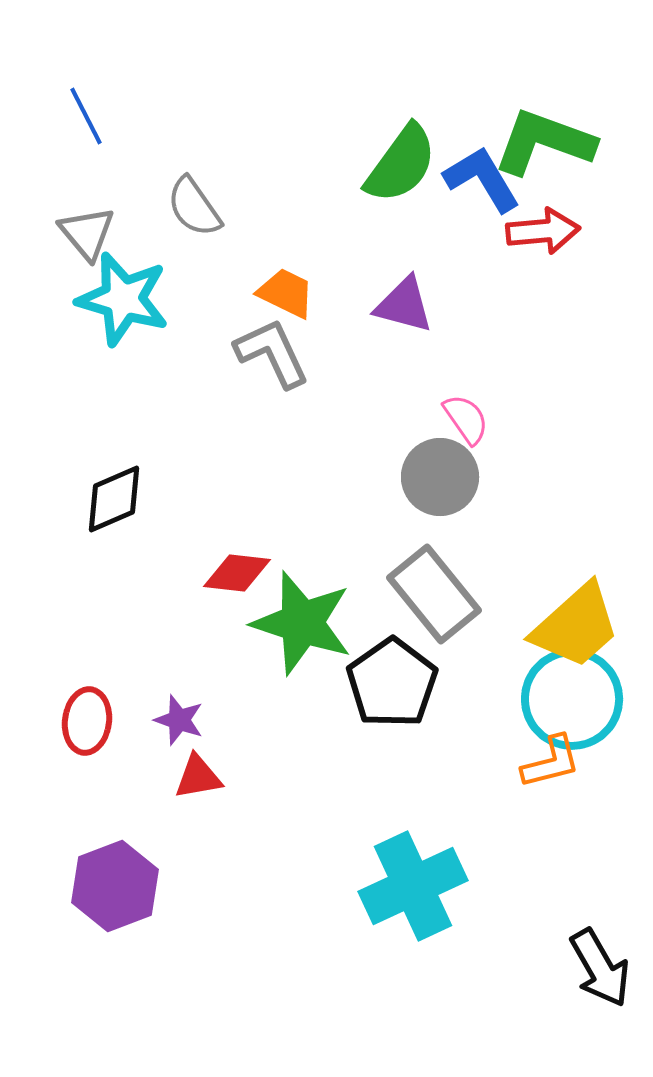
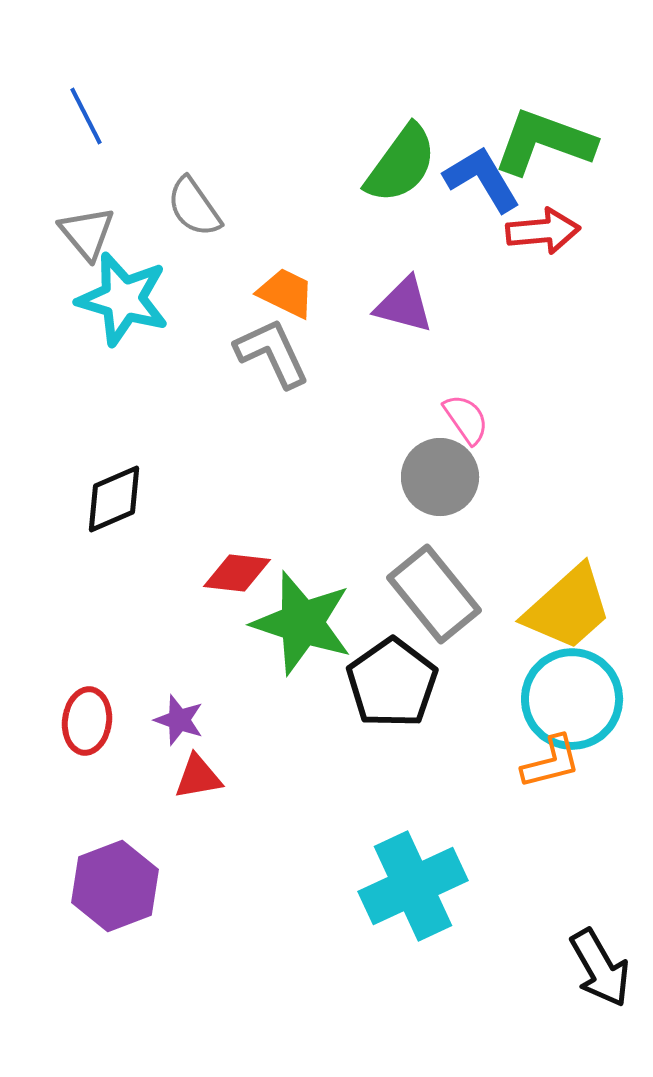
yellow trapezoid: moved 8 px left, 18 px up
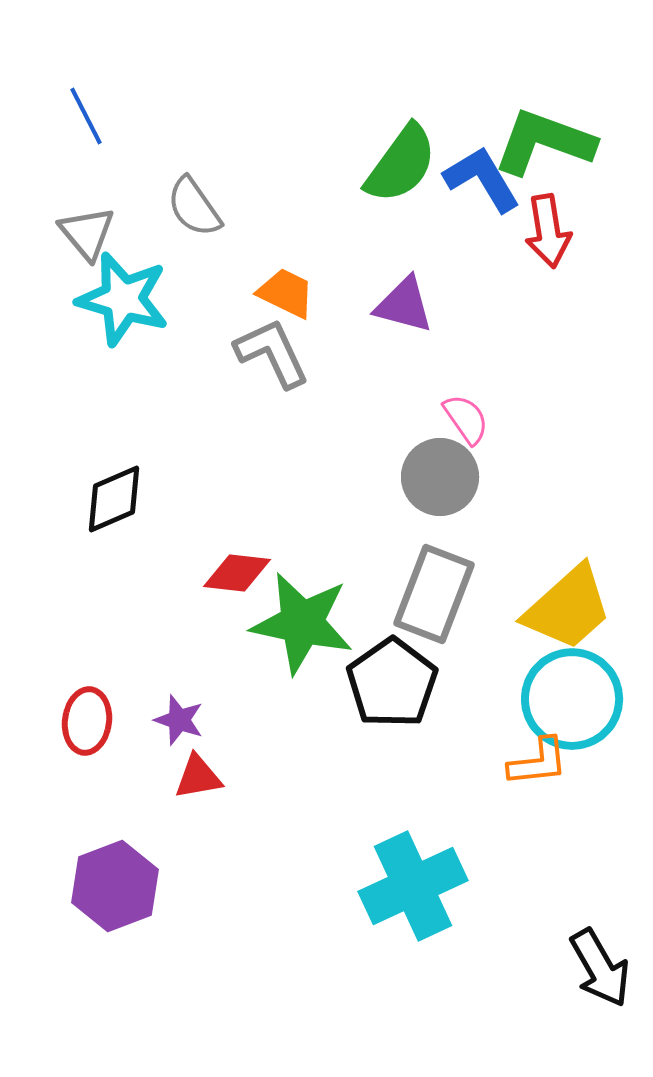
red arrow: moved 5 px right; rotated 86 degrees clockwise
gray rectangle: rotated 60 degrees clockwise
green star: rotated 6 degrees counterclockwise
orange L-shape: moved 13 px left; rotated 8 degrees clockwise
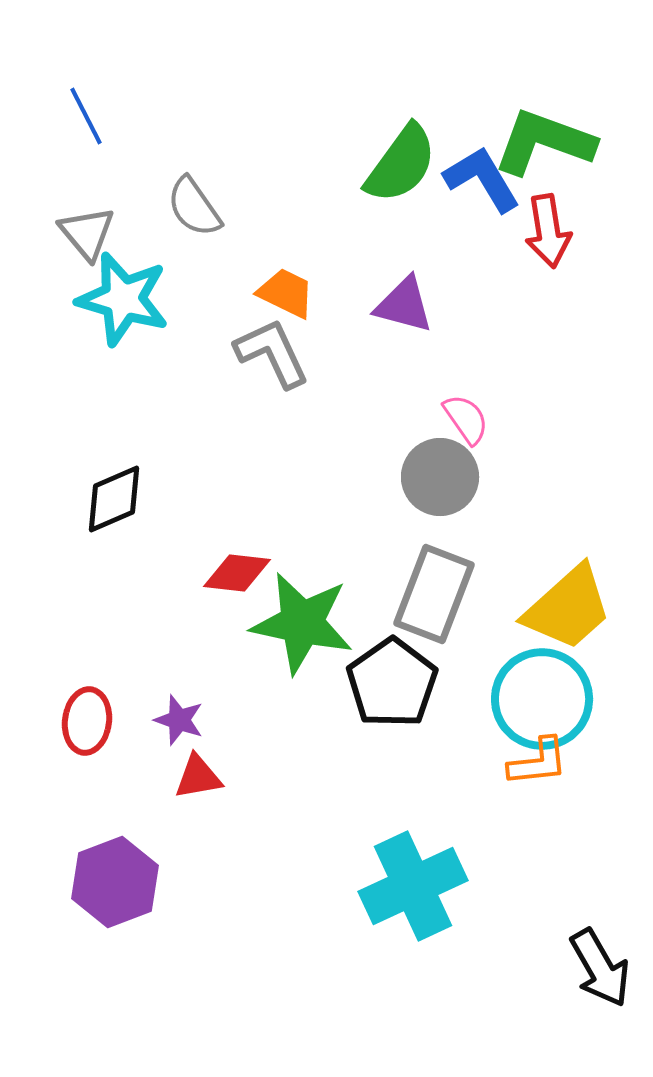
cyan circle: moved 30 px left
purple hexagon: moved 4 px up
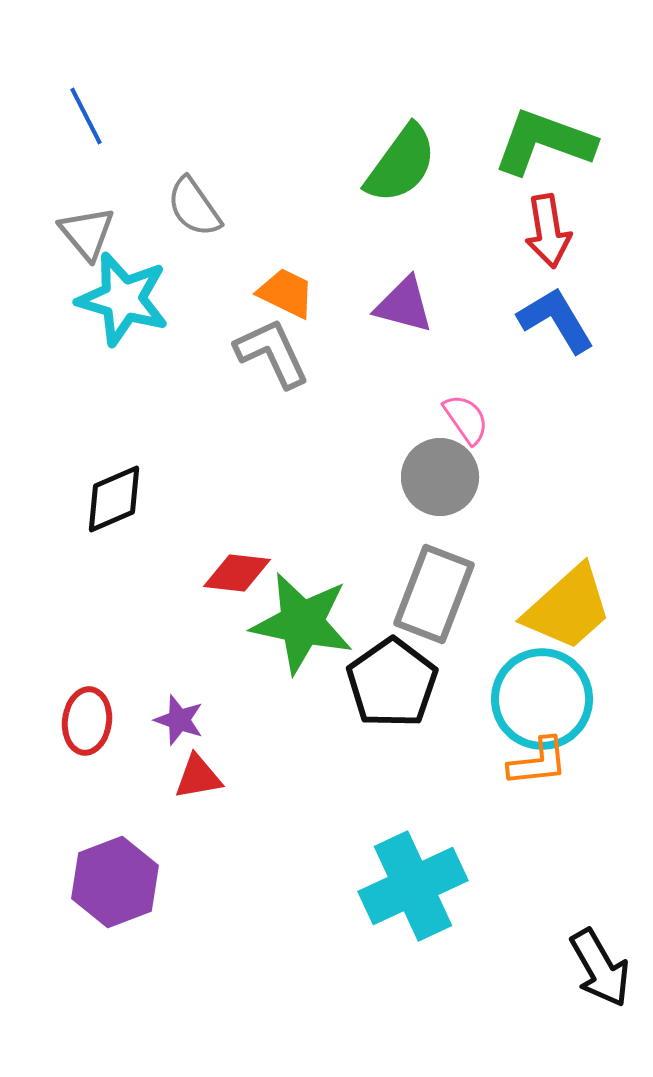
blue L-shape: moved 74 px right, 141 px down
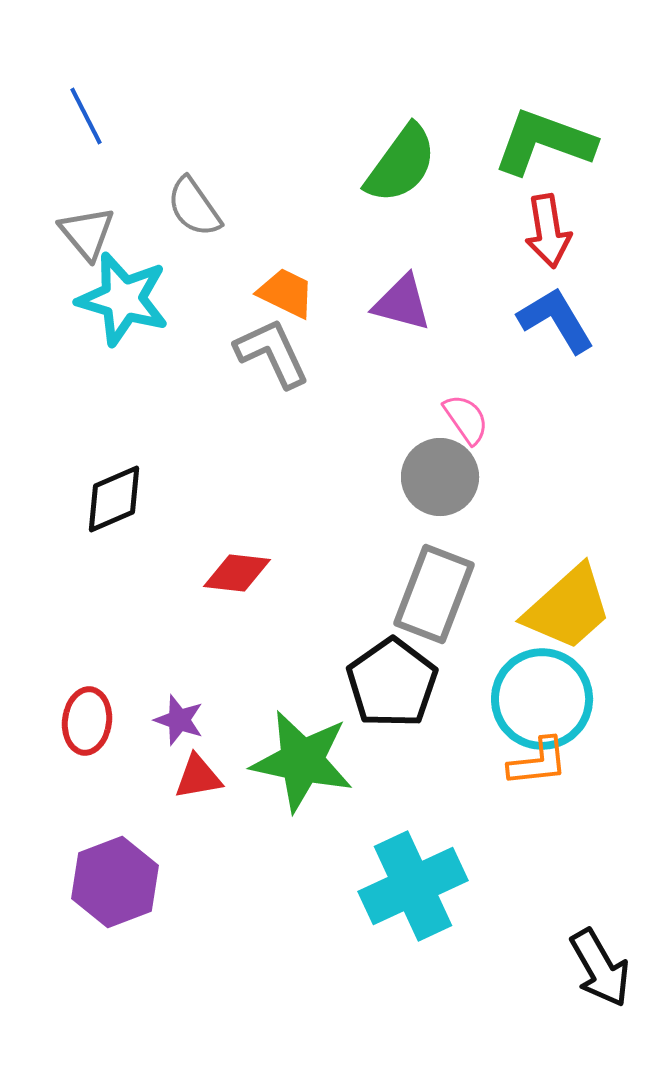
purple triangle: moved 2 px left, 2 px up
green star: moved 138 px down
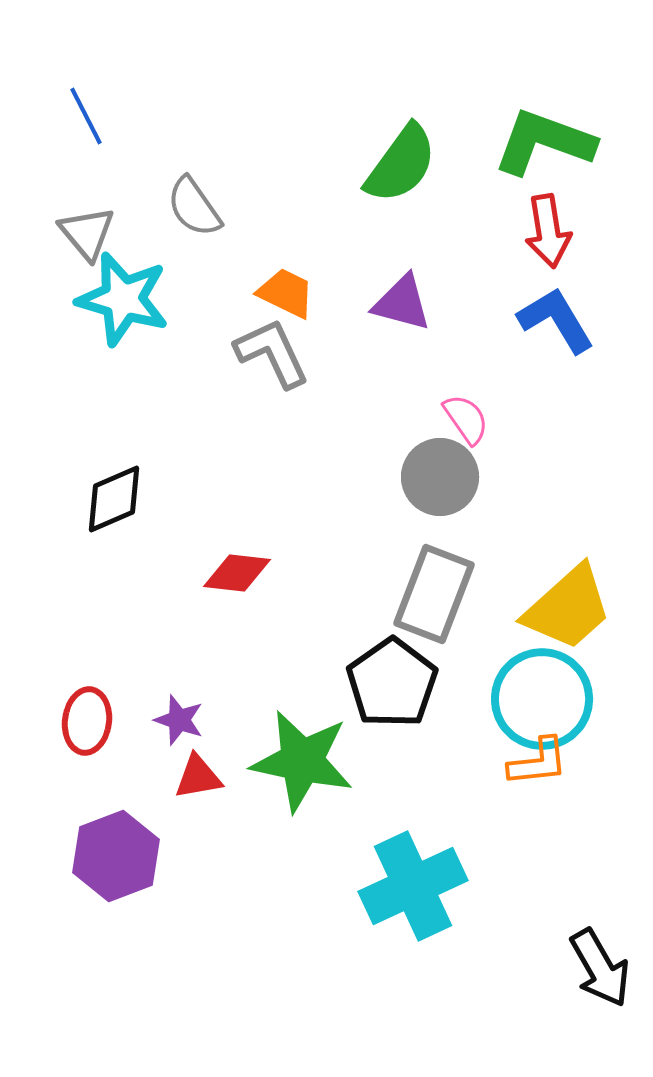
purple hexagon: moved 1 px right, 26 px up
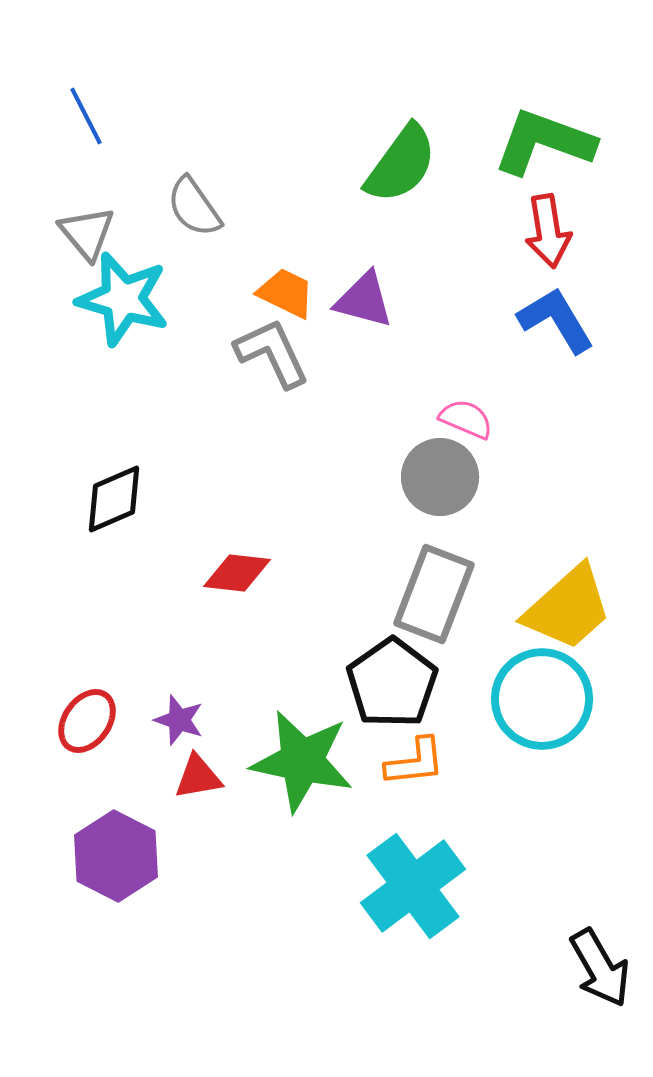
purple triangle: moved 38 px left, 3 px up
pink semicircle: rotated 32 degrees counterclockwise
red ellipse: rotated 28 degrees clockwise
orange L-shape: moved 123 px left
purple hexagon: rotated 12 degrees counterclockwise
cyan cross: rotated 12 degrees counterclockwise
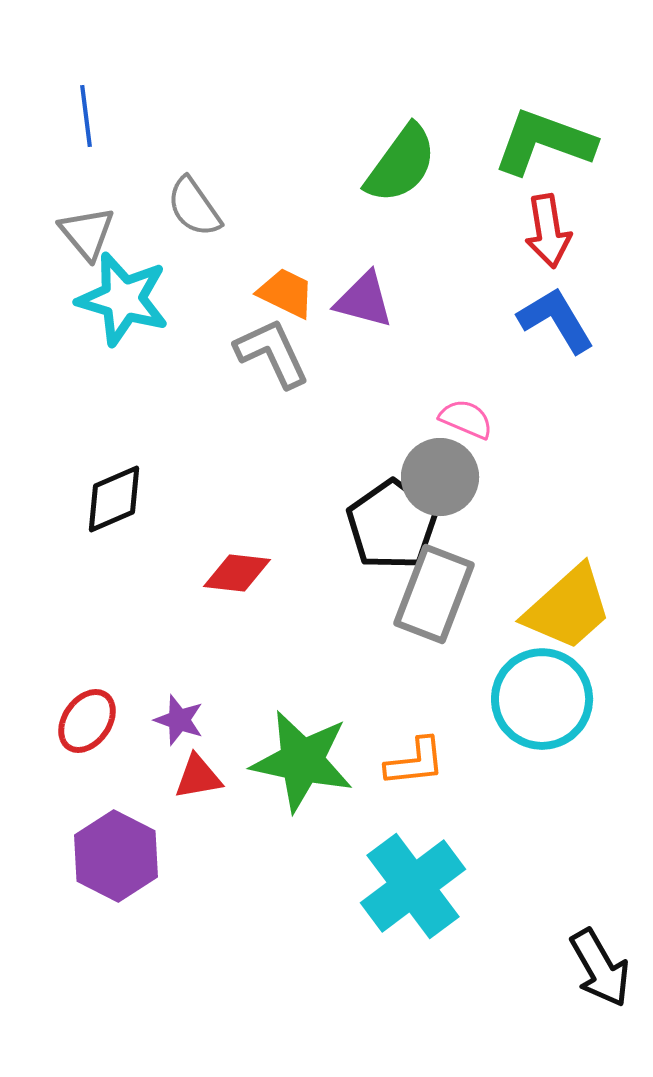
blue line: rotated 20 degrees clockwise
black pentagon: moved 158 px up
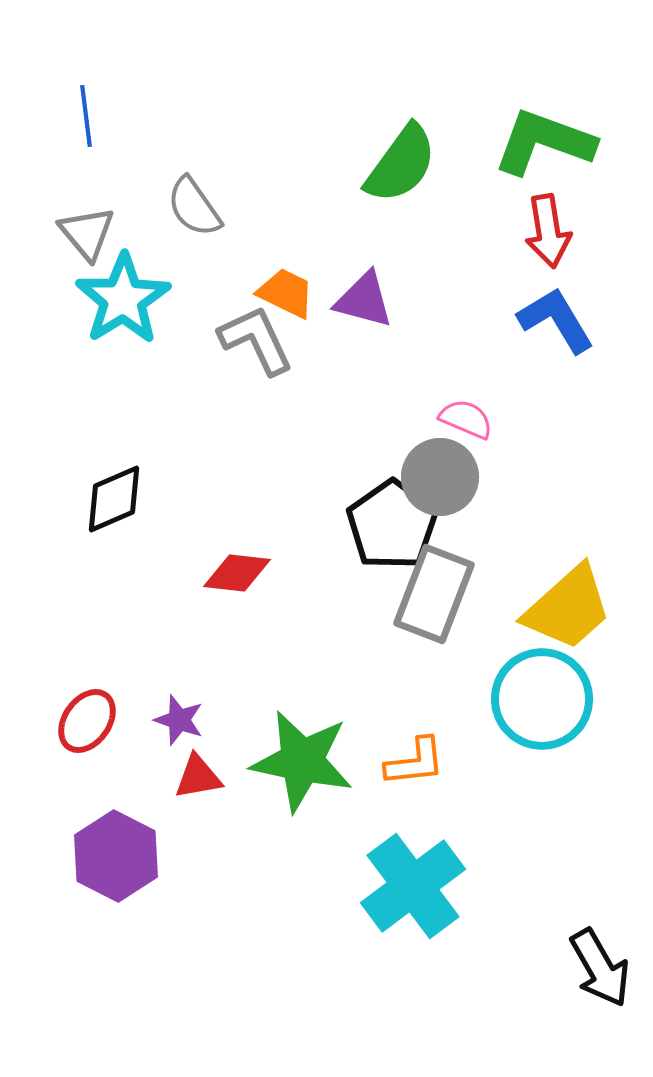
cyan star: rotated 24 degrees clockwise
gray L-shape: moved 16 px left, 13 px up
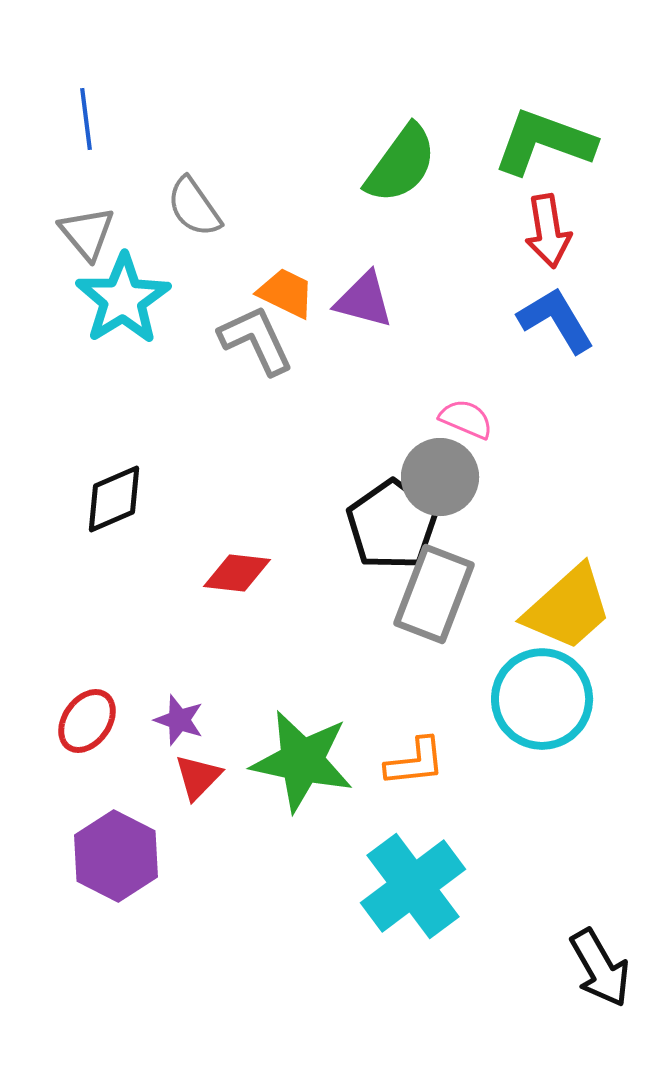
blue line: moved 3 px down
red triangle: rotated 36 degrees counterclockwise
